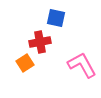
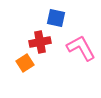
pink L-shape: moved 1 px left, 17 px up
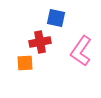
pink L-shape: moved 3 px down; rotated 116 degrees counterclockwise
orange square: rotated 30 degrees clockwise
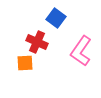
blue square: rotated 24 degrees clockwise
red cross: moved 3 px left; rotated 35 degrees clockwise
